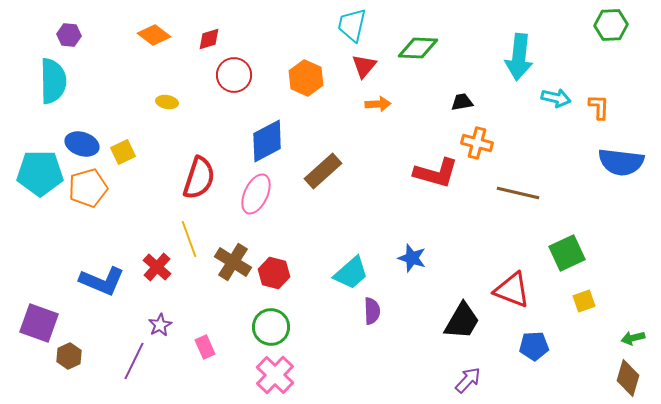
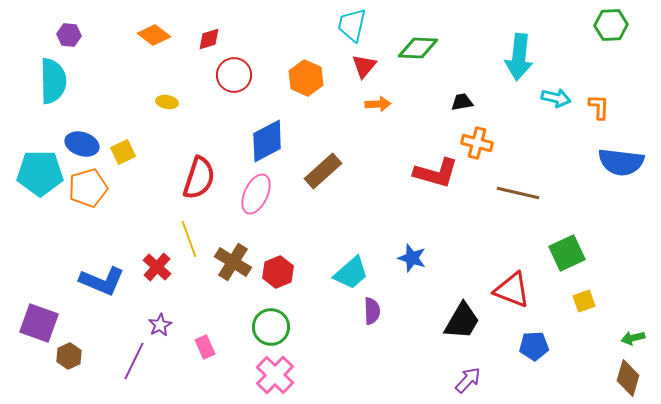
red hexagon at (274, 273): moved 4 px right, 1 px up; rotated 24 degrees clockwise
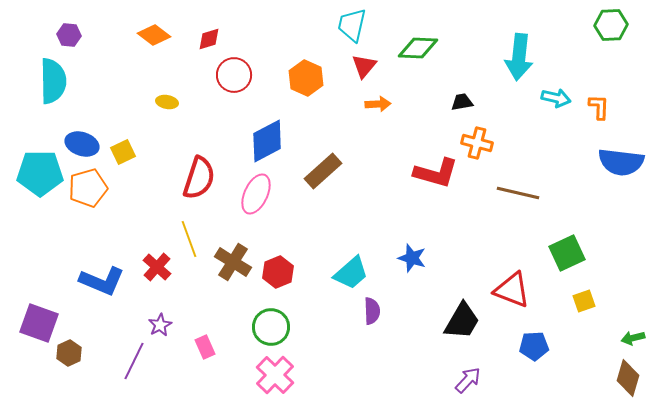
brown hexagon at (69, 356): moved 3 px up
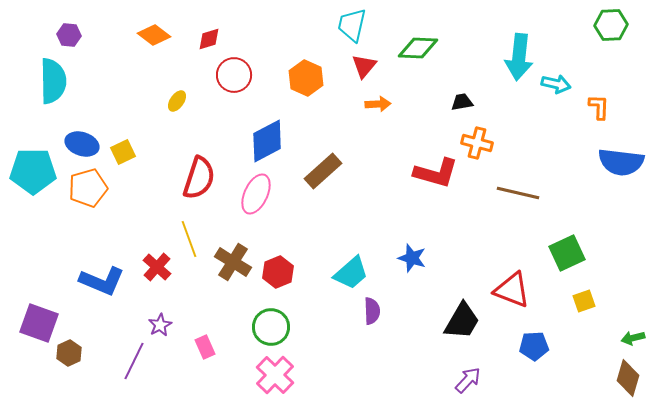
cyan arrow at (556, 98): moved 14 px up
yellow ellipse at (167, 102): moved 10 px right, 1 px up; rotated 65 degrees counterclockwise
cyan pentagon at (40, 173): moved 7 px left, 2 px up
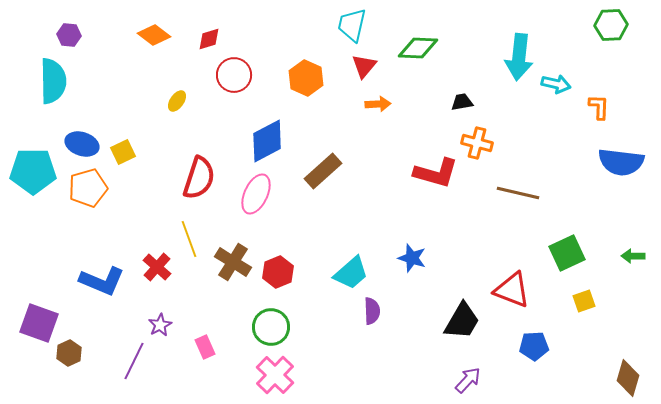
green arrow at (633, 338): moved 82 px up; rotated 15 degrees clockwise
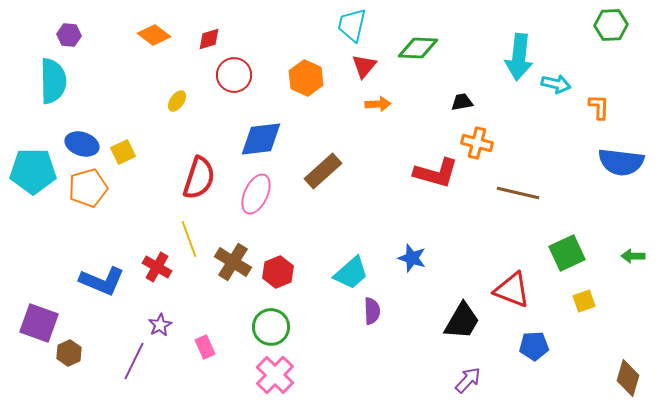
blue diamond at (267, 141): moved 6 px left, 2 px up; rotated 21 degrees clockwise
red cross at (157, 267): rotated 12 degrees counterclockwise
